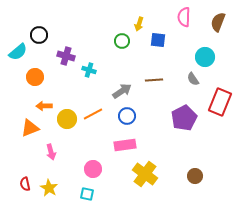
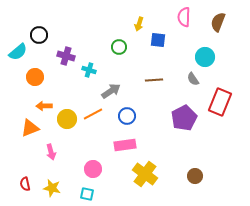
green circle: moved 3 px left, 6 px down
gray arrow: moved 11 px left
yellow star: moved 3 px right; rotated 18 degrees counterclockwise
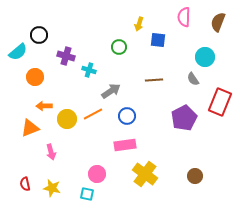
pink circle: moved 4 px right, 5 px down
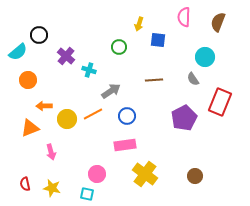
purple cross: rotated 24 degrees clockwise
orange circle: moved 7 px left, 3 px down
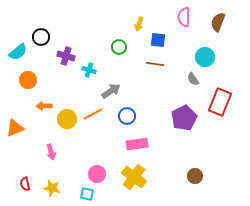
black circle: moved 2 px right, 2 px down
purple cross: rotated 24 degrees counterclockwise
brown line: moved 1 px right, 16 px up; rotated 12 degrees clockwise
orange triangle: moved 15 px left
pink rectangle: moved 12 px right, 1 px up
yellow cross: moved 11 px left, 3 px down
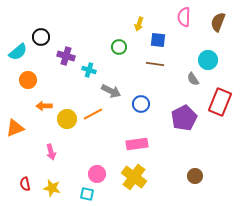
cyan circle: moved 3 px right, 3 px down
gray arrow: rotated 60 degrees clockwise
blue circle: moved 14 px right, 12 px up
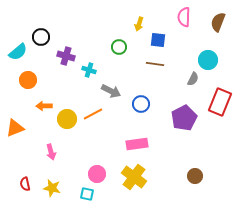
gray semicircle: rotated 120 degrees counterclockwise
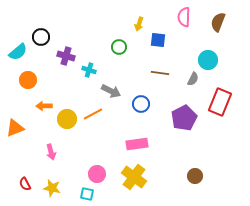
brown line: moved 5 px right, 9 px down
red semicircle: rotated 16 degrees counterclockwise
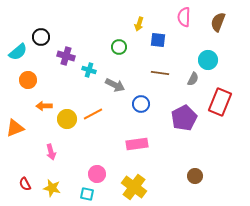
gray arrow: moved 4 px right, 6 px up
yellow cross: moved 10 px down
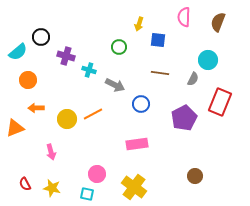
orange arrow: moved 8 px left, 2 px down
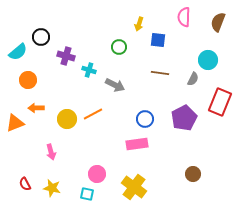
blue circle: moved 4 px right, 15 px down
orange triangle: moved 5 px up
brown circle: moved 2 px left, 2 px up
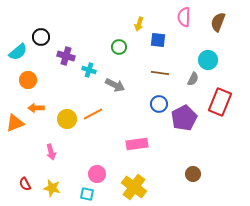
blue circle: moved 14 px right, 15 px up
